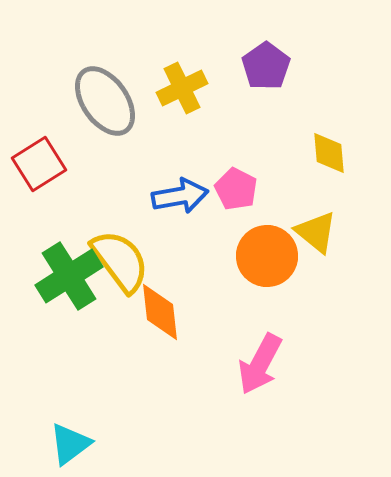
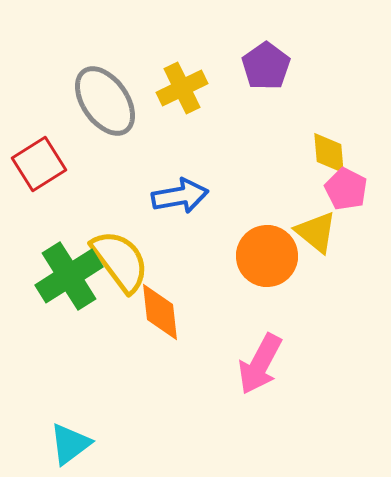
pink pentagon: moved 110 px right
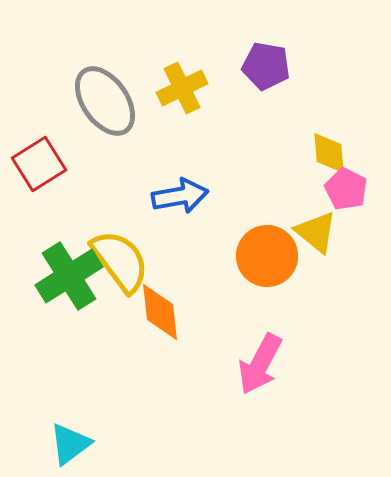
purple pentagon: rotated 27 degrees counterclockwise
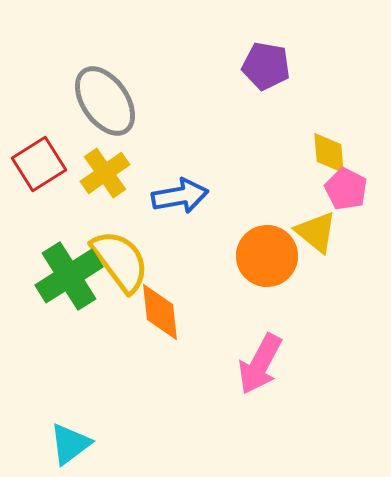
yellow cross: moved 77 px left, 85 px down; rotated 9 degrees counterclockwise
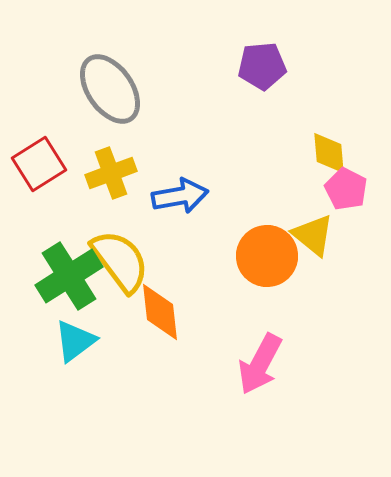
purple pentagon: moved 4 px left; rotated 15 degrees counterclockwise
gray ellipse: moved 5 px right, 12 px up
yellow cross: moved 6 px right; rotated 15 degrees clockwise
yellow triangle: moved 3 px left, 3 px down
cyan triangle: moved 5 px right, 103 px up
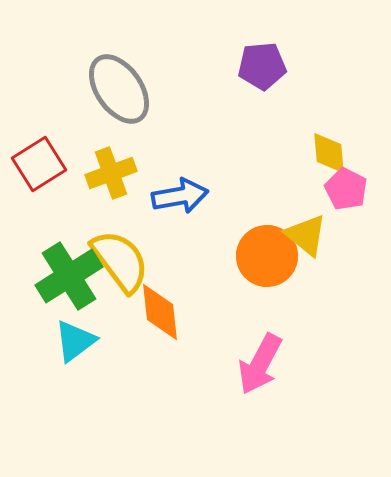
gray ellipse: moved 9 px right
yellow triangle: moved 7 px left
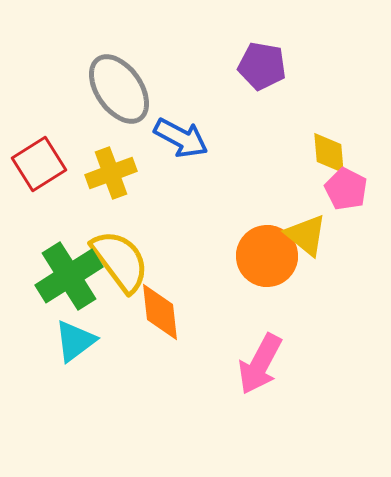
purple pentagon: rotated 15 degrees clockwise
blue arrow: moved 1 px right, 58 px up; rotated 38 degrees clockwise
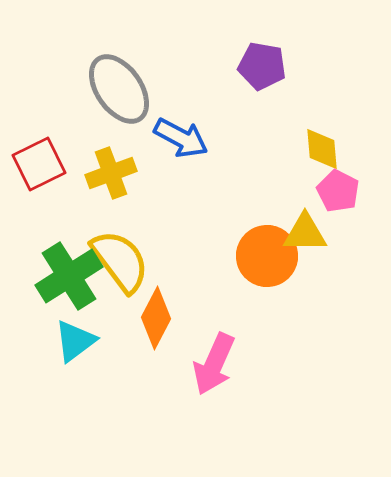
yellow diamond: moved 7 px left, 4 px up
red square: rotated 6 degrees clockwise
pink pentagon: moved 8 px left, 2 px down
yellow triangle: moved 1 px left, 2 px up; rotated 39 degrees counterclockwise
orange diamond: moved 4 px left, 6 px down; rotated 34 degrees clockwise
pink arrow: moved 46 px left; rotated 4 degrees counterclockwise
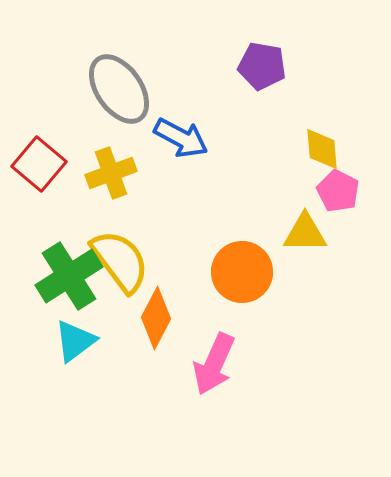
red square: rotated 24 degrees counterclockwise
orange circle: moved 25 px left, 16 px down
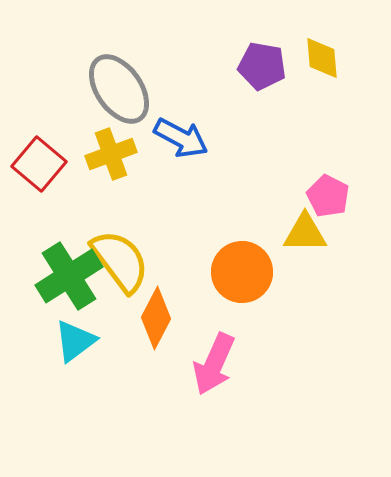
yellow diamond: moved 91 px up
yellow cross: moved 19 px up
pink pentagon: moved 10 px left, 5 px down
